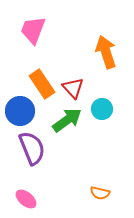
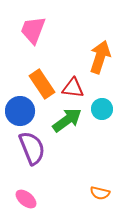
orange arrow: moved 6 px left, 5 px down; rotated 36 degrees clockwise
red triangle: rotated 40 degrees counterclockwise
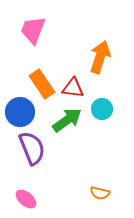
blue circle: moved 1 px down
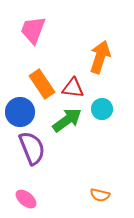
orange semicircle: moved 2 px down
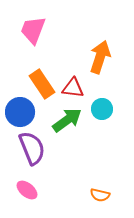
pink ellipse: moved 1 px right, 9 px up
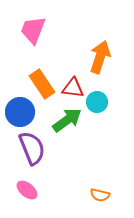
cyan circle: moved 5 px left, 7 px up
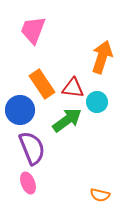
orange arrow: moved 2 px right
blue circle: moved 2 px up
pink ellipse: moved 1 px right, 7 px up; rotated 30 degrees clockwise
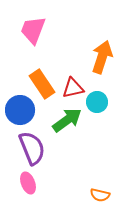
red triangle: rotated 20 degrees counterclockwise
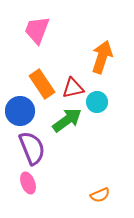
pink trapezoid: moved 4 px right
blue circle: moved 1 px down
orange semicircle: rotated 36 degrees counterclockwise
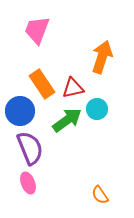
cyan circle: moved 7 px down
purple semicircle: moved 2 px left
orange semicircle: rotated 78 degrees clockwise
